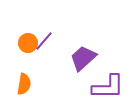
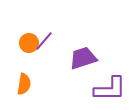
orange circle: moved 1 px right
purple trapezoid: rotated 24 degrees clockwise
purple L-shape: moved 2 px right, 2 px down
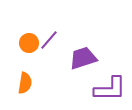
purple line: moved 5 px right, 1 px up
orange semicircle: moved 1 px right, 1 px up
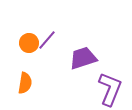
purple line: moved 2 px left
purple L-shape: rotated 68 degrees counterclockwise
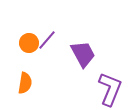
purple trapezoid: moved 4 px up; rotated 80 degrees clockwise
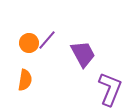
orange semicircle: moved 3 px up
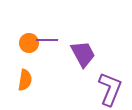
purple line: rotated 50 degrees clockwise
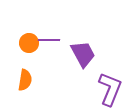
purple line: moved 2 px right
